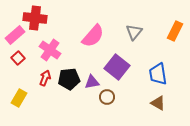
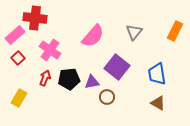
blue trapezoid: moved 1 px left
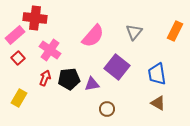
purple triangle: moved 2 px down
brown circle: moved 12 px down
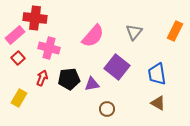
pink cross: moved 1 px left, 2 px up; rotated 20 degrees counterclockwise
red arrow: moved 3 px left
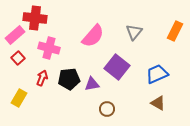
blue trapezoid: rotated 75 degrees clockwise
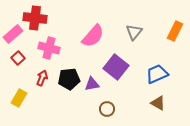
pink rectangle: moved 2 px left, 1 px up
purple square: moved 1 px left
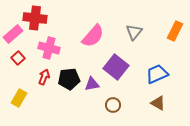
red arrow: moved 2 px right, 1 px up
brown circle: moved 6 px right, 4 px up
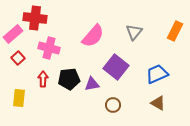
red arrow: moved 1 px left, 2 px down; rotated 21 degrees counterclockwise
yellow rectangle: rotated 24 degrees counterclockwise
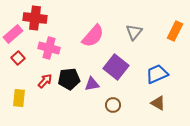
red arrow: moved 2 px right, 2 px down; rotated 42 degrees clockwise
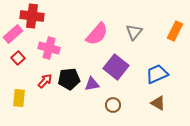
red cross: moved 3 px left, 2 px up
pink semicircle: moved 4 px right, 2 px up
